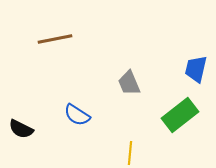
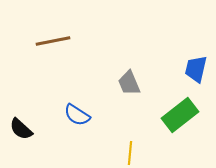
brown line: moved 2 px left, 2 px down
black semicircle: rotated 15 degrees clockwise
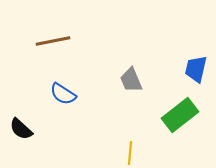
gray trapezoid: moved 2 px right, 3 px up
blue semicircle: moved 14 px left, 21 px up
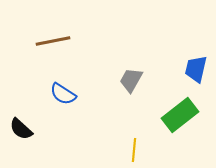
gray trapezoid: rotated 52 degrees clockwise
yellow line: moved 4 px right, 3 px up
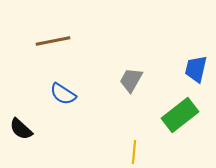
yellow line: moved 2 px down
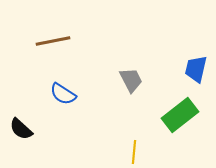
gray trapezoid: rotated 124 degrees clockwise
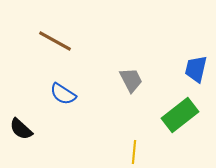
brown line: moved 2 px right; rotated 40 degrees clockwise
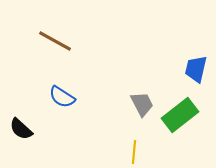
gray trapezoid: moved 11 px right, 24 px down
blue semicircle: moved 1 px left, 3 px down
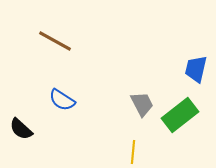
blue semicircle: moved 3 px down
yellow line: moved 1 px left
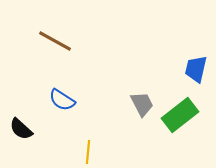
yellow line: moved 45 px left
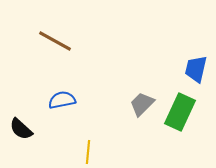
blue semicircle: rotated 136 degrees clockwise
gray trapezoid: rotated 108 degrees counterclockwise
green rectangle: moved 3 px up; rotated 27 degrees counterclockwise
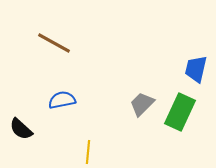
brown line: moved 1 px left, 2 px down
